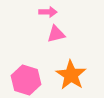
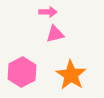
pink triangle: moved 1 px left
pink hexagon: moved 4 px left, 8 px up; rotated 16 degrees clockwise
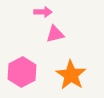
pink arrow: moved 5 px left
